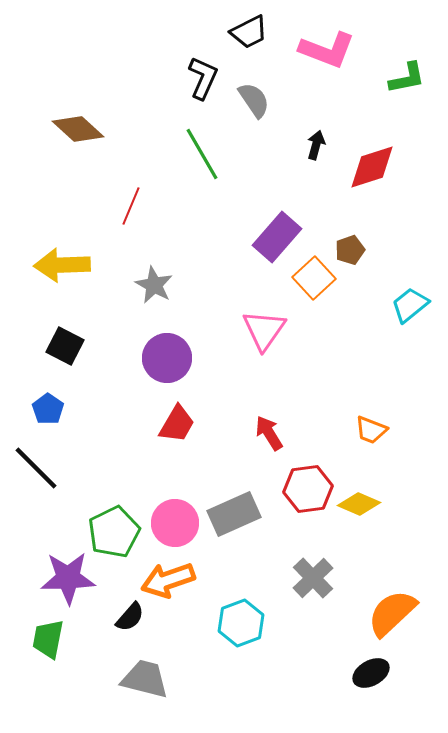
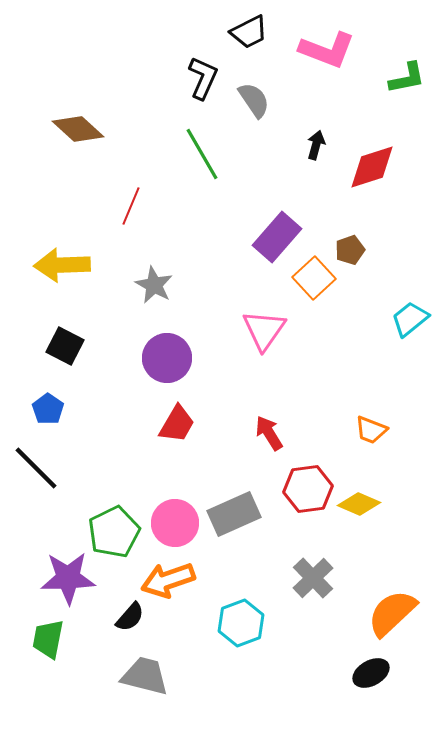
cyan trapezoid: moved 14 px down
gray trapezoid: moved 3 px up
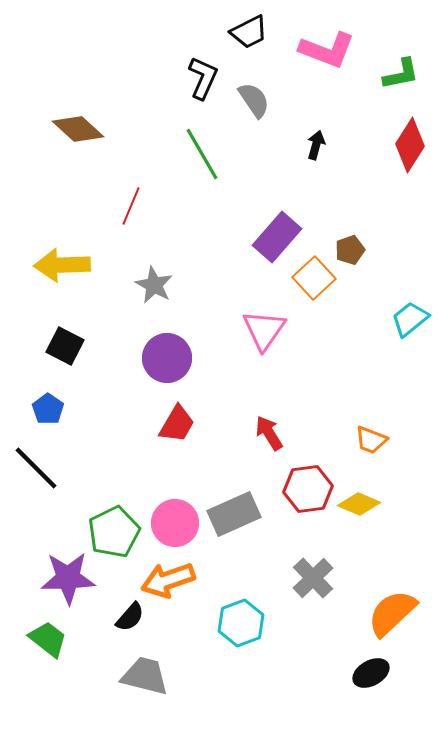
green L-shape: moved 6 px left, 4 px up
red diamond: moved 38 px right, 22 px up; rotated 40 degrees counterclockwise
orange trapezoid: moved 10 px down
green trapezoid: rotated 117 degrees clockwise
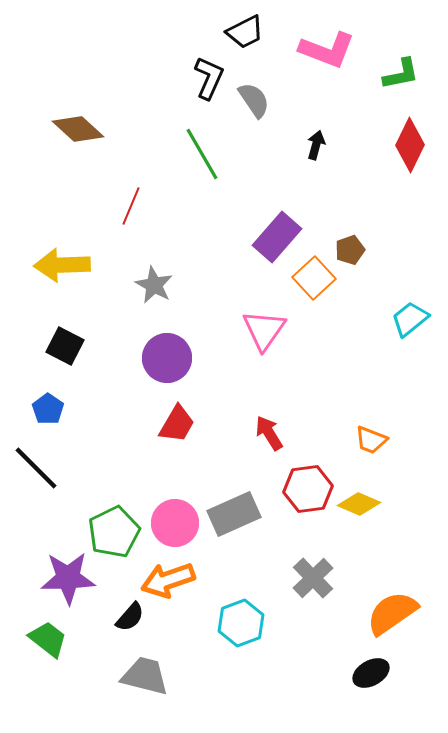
black trapezoid: moved 4 px left
black L-shape: moved 6 px right
red diamond: rotated 6 degrees counterclockwise
orange semicircle: rotated 8 degrees clockwise
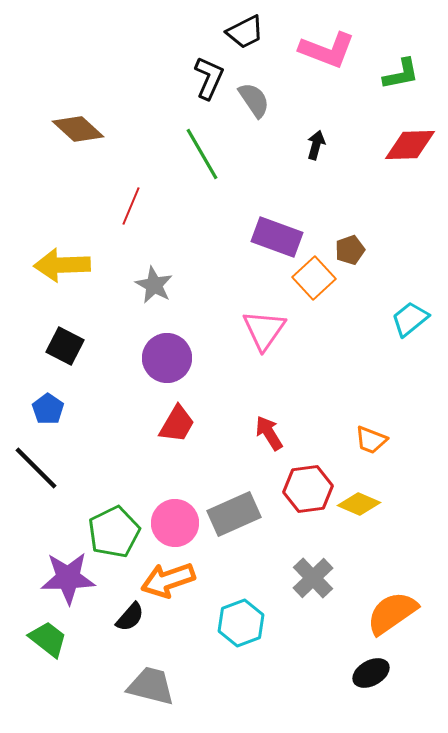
red diamond: rotated 62 degrees clockwise
purple rectangle: rotated 69 degrees clockwise
gray trapezoid: moved 6 px right, 10 px down
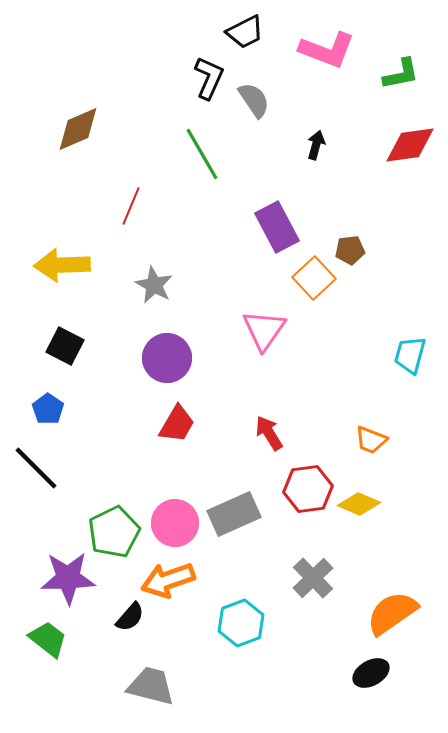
brown diamond: rotated 66 degrees counterclockwise
red diamond: rotated 6 degrees counterclockwise
purple rectangle: moved 10 px up; rotated 42 degrees clockwise
brown pentagon: rotated 12 degrees clockwise
cyan trapezoid: moved 36 px down; rotated 36 degrees counterclockwise
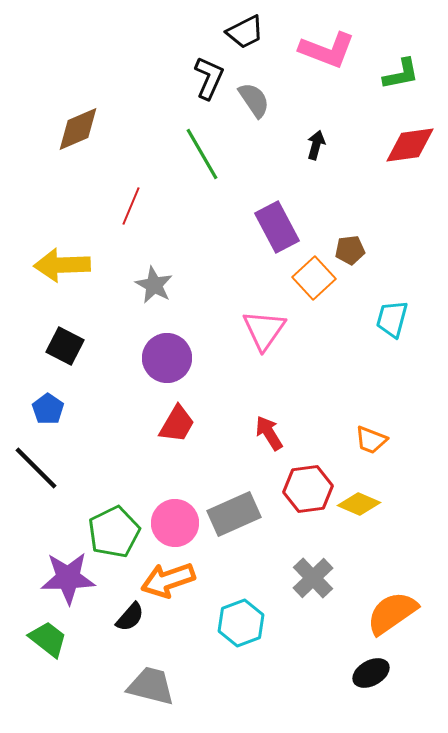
cyan trapezoid: moved 18 px left, 36 px up
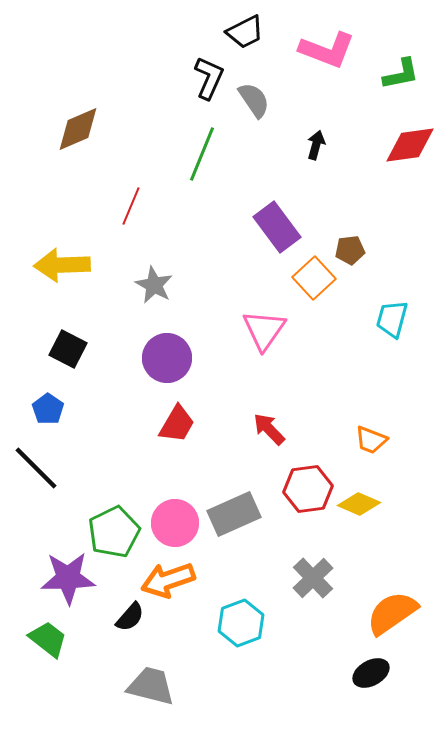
green line: rotated 52 degrees clockwise
purple rectangle: rotated 9 degrees counterclockwise
black square: moved 3 px right, 3 px down
red arrow: moved 4 px up; rotated 12 degrees counterclockwise
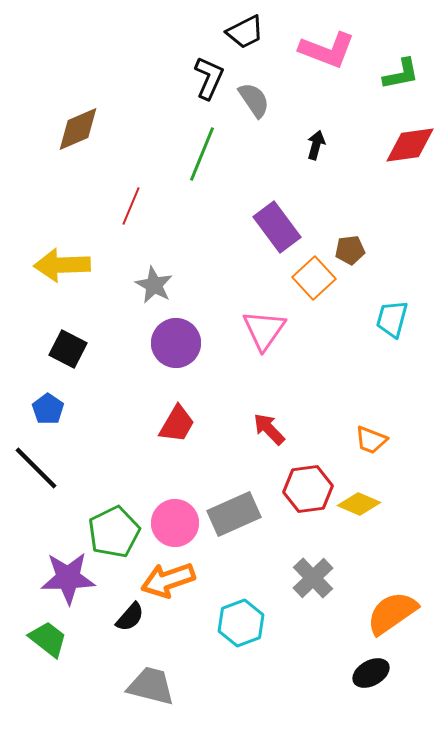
purple circle: moved 9 px right, 15 px up
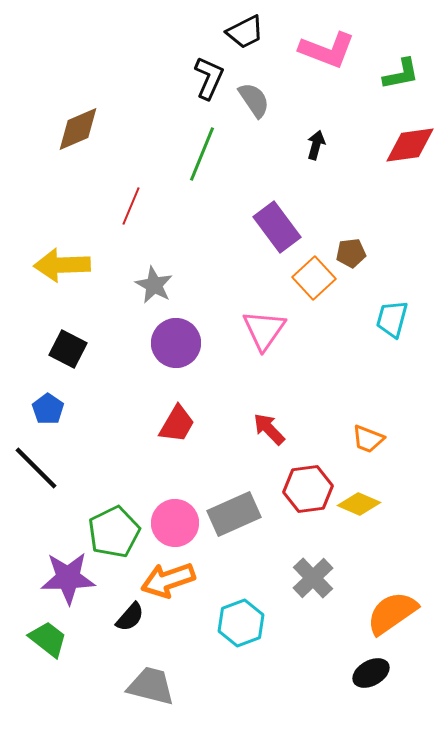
brown pentagon: moved 1 px right, 3 px down
orange trapezoid: moved 3 px left, 1 px up
